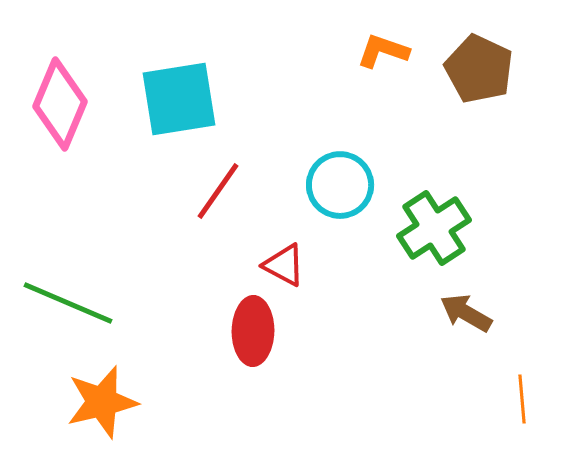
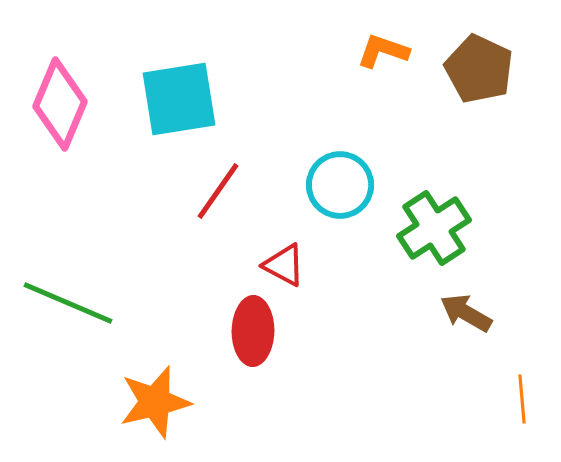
orange star: moved 53 px right
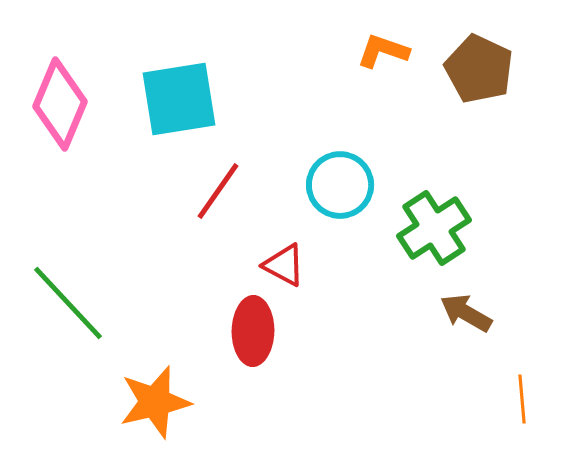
green line: rotated 24 degrees clockwise
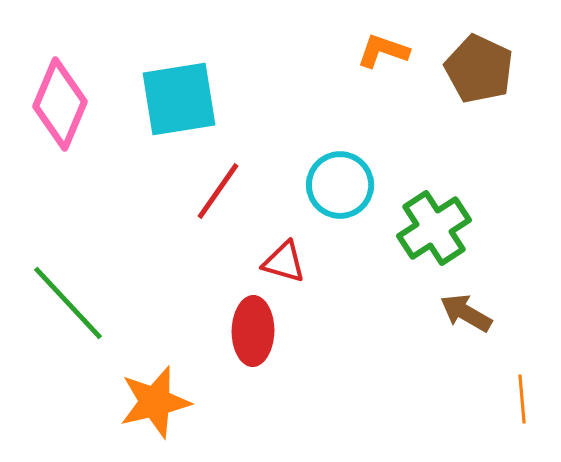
red triangle: moved 3 px up; rotated 12 degrees counterclockwise
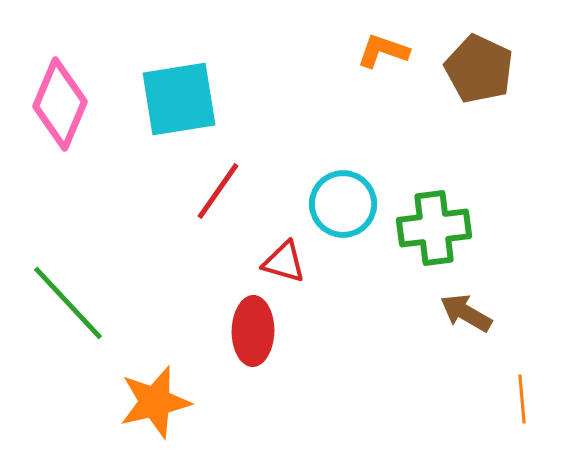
cyan circle: moved 3 px right, 19 px down
green cross: rotated 26 degrees clockwise
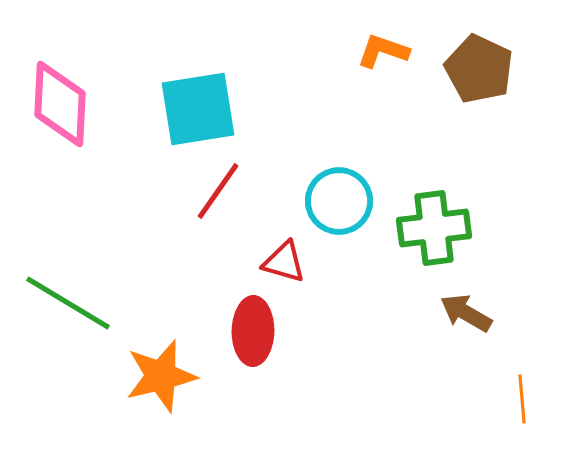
cyan square: moved 19 px right, 10 px down
pink diamond: rotated 20 degrees counterclockwise
cyan circle: moved 4 px left, 3 px up
green line: rotated 16 degrees counterclockwise
orange star: moved 6 px right, 26 px up
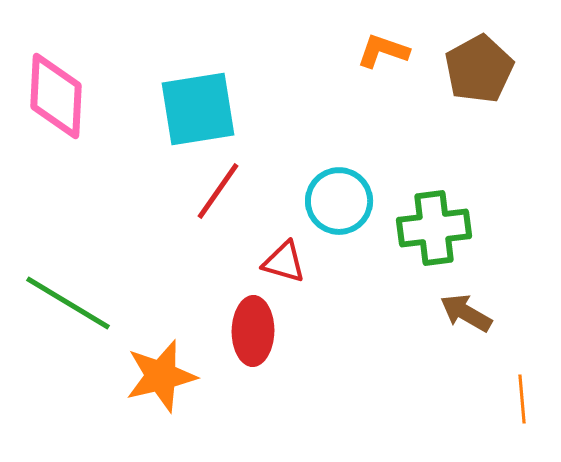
brown pentagon: rotated 18 degrees clockwise
pink diamond: moved 4 px left, 8 px up
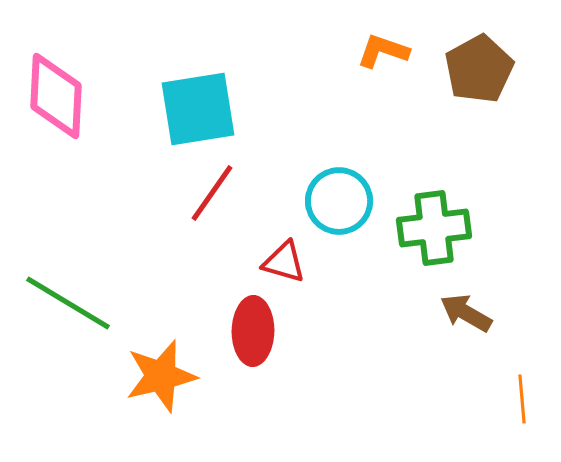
red line: moved 6 px left, 2 px down
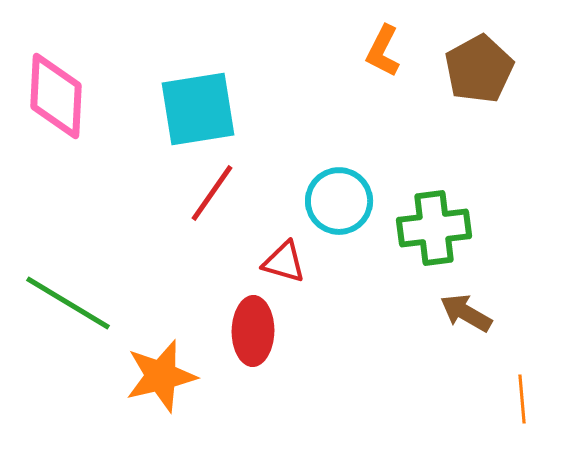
orange L-shape: rotated 82 degrees counterclockwise
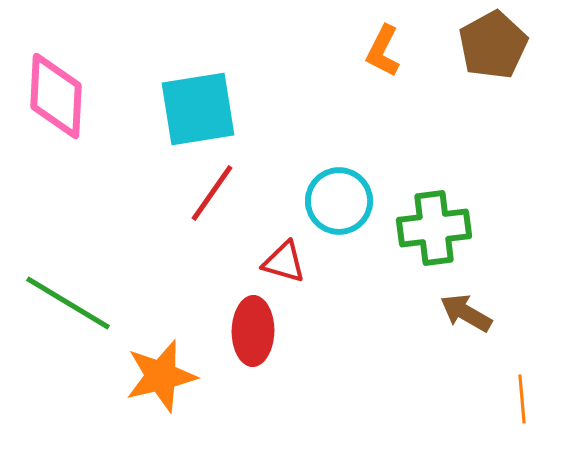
brown pentagon: moved 14 px right, 24 px up
